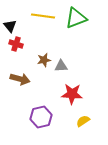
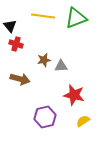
red star: moved 2 px right, 1 px down; rotated 10 degrees clockwise
purple hexagon: moved 4 px right
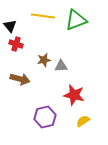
green triangle: moved 2 px down
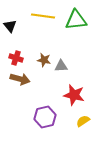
green triangle: rotated 15 degrees clockwise
red cross: moved 14 px down
brown star: rotated 24 degrees clockwise
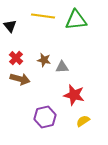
red cross: rotated 24 degrees clockwise
gray triangle: moved 1 px right, 1 px down
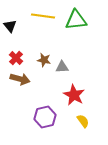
red star: rotated 15 degrees clockwise
yellow semicircle: rotated 88 degrees clockwise
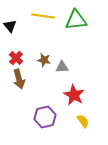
brown arrow: moved 1 px left; rotated 60 degrees clockwise
